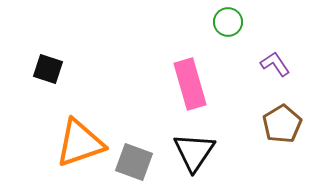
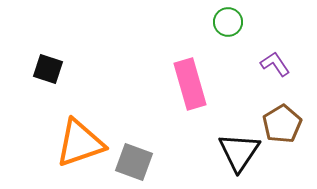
black triangle: moved 45 px right
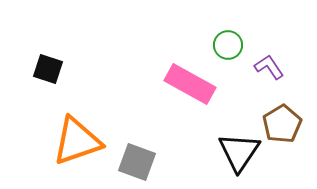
green circle: moved 23 px down
purple L-shape: moved 6 px left, 3 px down
pink rectangle: rotated 45 degrees counterclockwise
orange triangle: moved 3 px left, 2 px up
gray square: moved 3 px right
